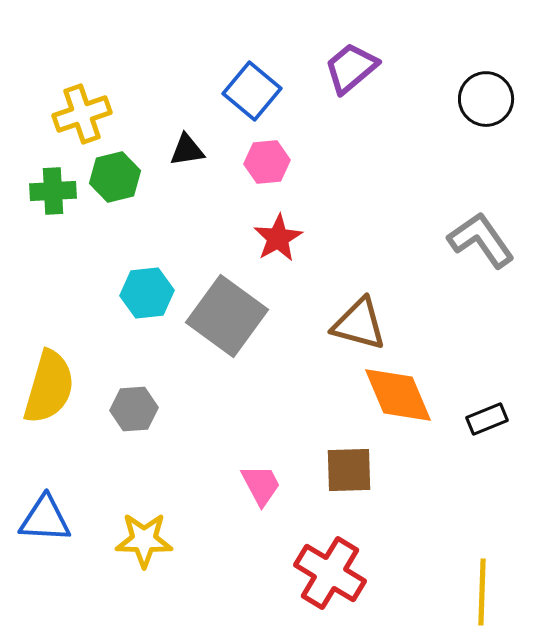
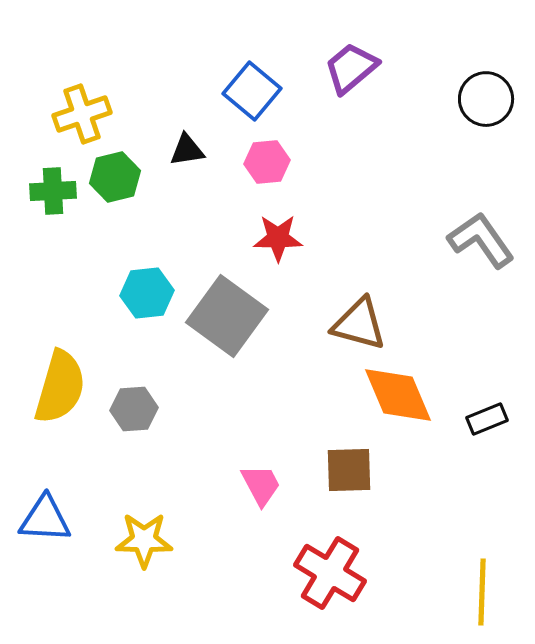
red star: rotated 30 degrees clockwise
yellow semicircle: moved 11 px right
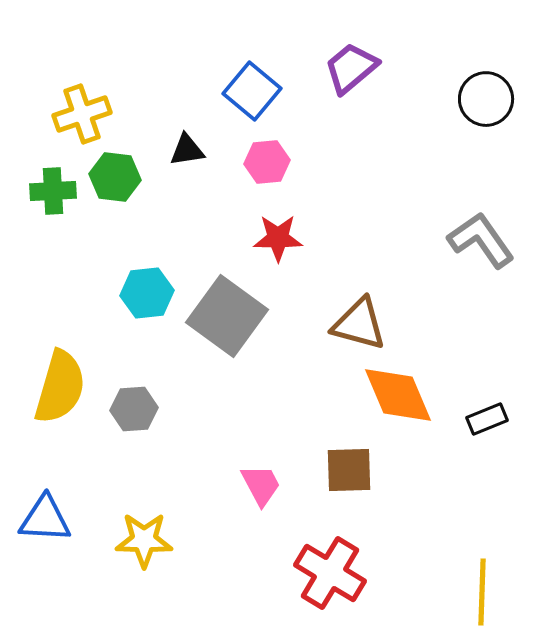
green hexagon: rotated 21 degrees clockwise
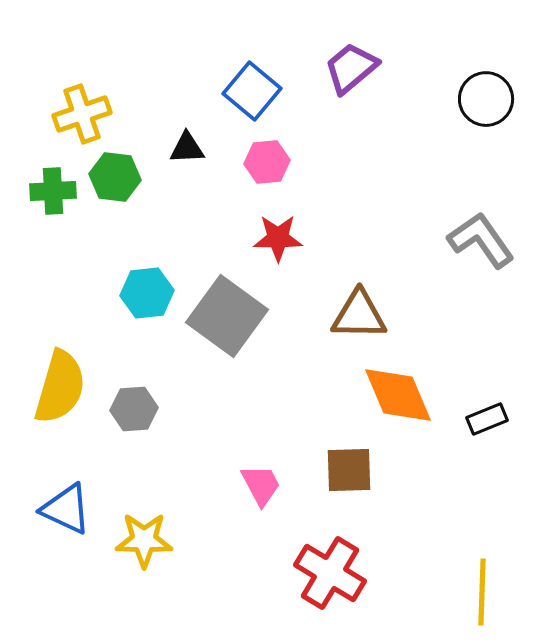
black triangle: moved 2 px up; rotated 6 degrees clockwise
brown triangle: moved 9 px up; rotated 14 degrees counterclockwise
blue triangle: moved 21 px right, 10 px up; rotated 22 degrees clockwise
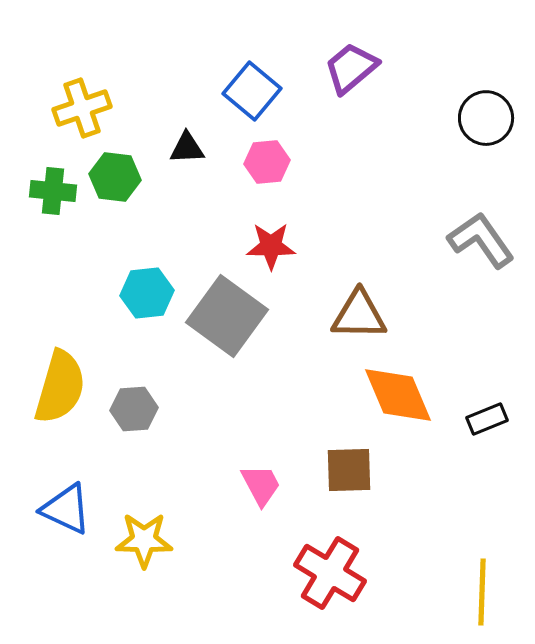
black circle: moved 19 px down
yellow cross: moved 6 px up
green cross: rotated 9 degrees clockwise
red star: moved 7 px left, 8 px down
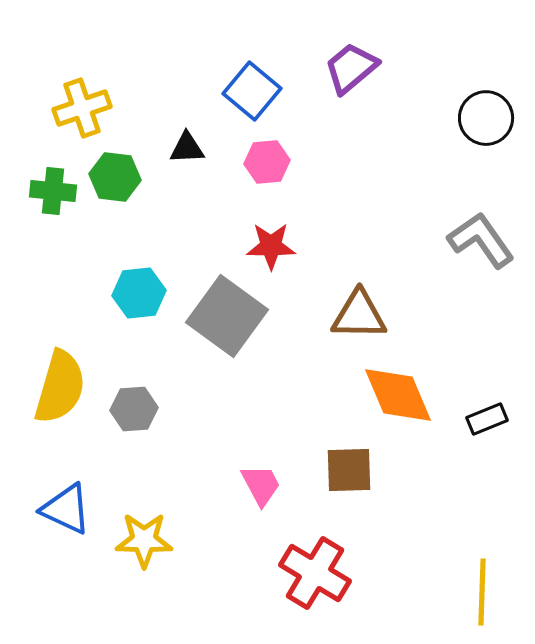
cyan hexagon: moved 8 px left
red cross: moved 15 px left
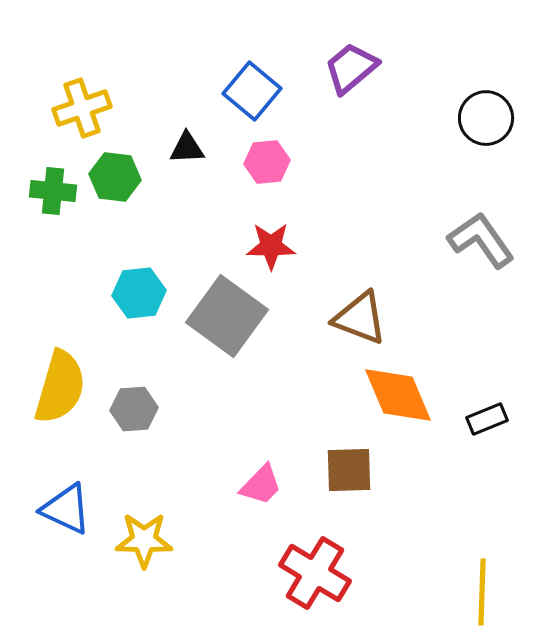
brown triangle: moved 1 px right, 3 px down; rotated 20 degrees clockwise
pink trapezoid: rotated 72 degrees clockwise
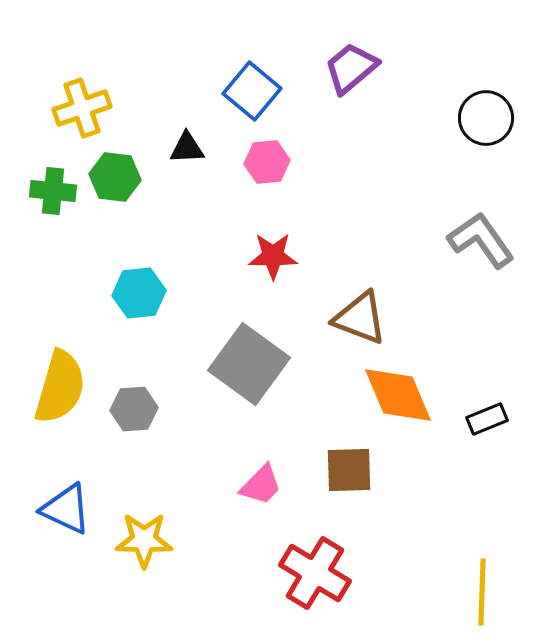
red star: moved 2 px right, 10 px down
gray square: moved 22 px right, 48 px down
